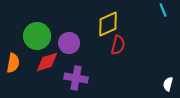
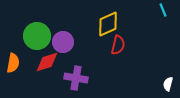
purple circle: moved 6 px left, 1 px up
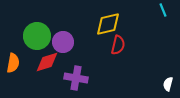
yellow diamond: rotated 12 degrees clockwise
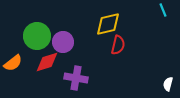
orange semicircle: rotated 42 degrees clockwise
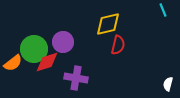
green circle: moved 3 px left, 13 px down
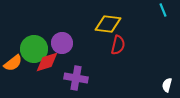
yellow diamond: rotated 20 degrees clockwise
purple circle: moved 1 px left, 1 px down
white semicircle: moved 1 px left, 1 px down
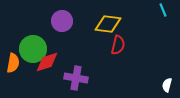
purple circle: moved 22 px up
green circle: moved 1 px left
orange semicircle: rotated 42 degrees counterclockwise
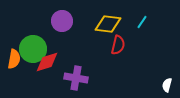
cyan line: moved 21 px left, 12 px down; rotated 56 degrees clockwise
orange semicircle: moved 1 px right, 4 px up
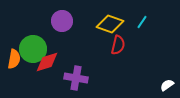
yellow diamond: moved 2 px right; rotated 12 degrees clockwise
white semicircle: rotated 40 degrees clockwise
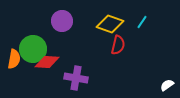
red diamond: rotated 20 degrees clockwise
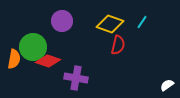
green circle: moved 2 px up
red diamond: moved 1 px right, 1 px up; rotated 15 degrees clockwise
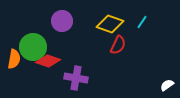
red semicircle: rotated 12 degrees clockwise
